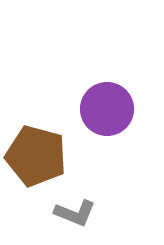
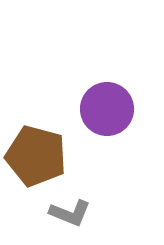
gray L-shape: moved 5 px left
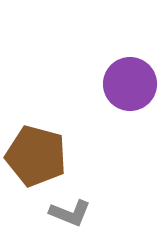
purple circle: moved 23 px right, 25 px up
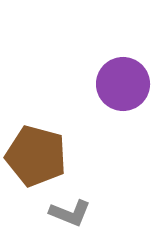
purple circle: moved 7 px left
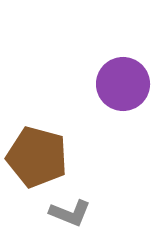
brown pentagon: moved 1 px right, 1 px down
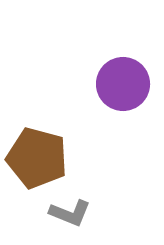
brown pentagon: moved 1 px down
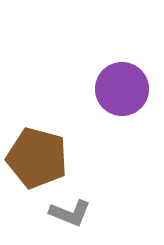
purple circle: moved 1 px left, 5 px down
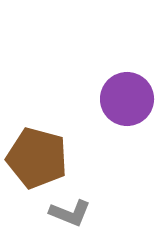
purple circle: moved 5 px right, 10 px down
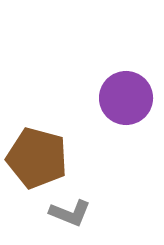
purple circle: moved 1 px left, 1 px up
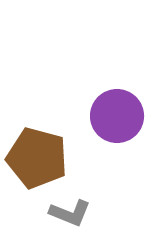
purple circle: moved 9 px left, 18 px down
